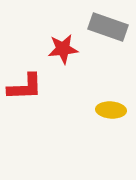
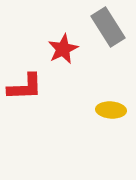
gray rectangle: rotated 39 degrees clockwise
red star: rotated 20 degrees counterclockwise
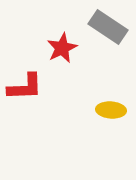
gray rectangle: rotated 24 degrees counterclockwise
red star: moved 1 px left, 1 px up
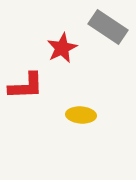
red L-shape: moved 1 px right, 1 px up
yellow ellipse: moved 30 px left, 5 px down
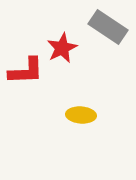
red L-shape: moved 15 px up
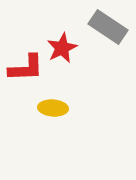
red L-shape: moved 3 px up
yellow ellipse: moved 28 px left, 7 px up
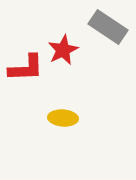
red star: moved 1 px right, 2 px down
yellow ellipse: moved 10 px right, 10 px down
